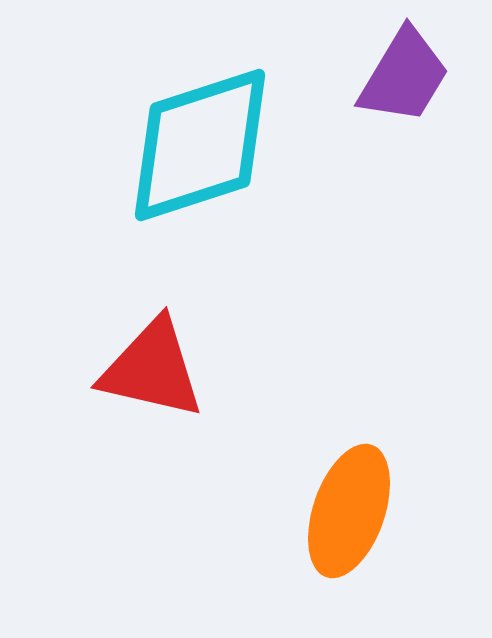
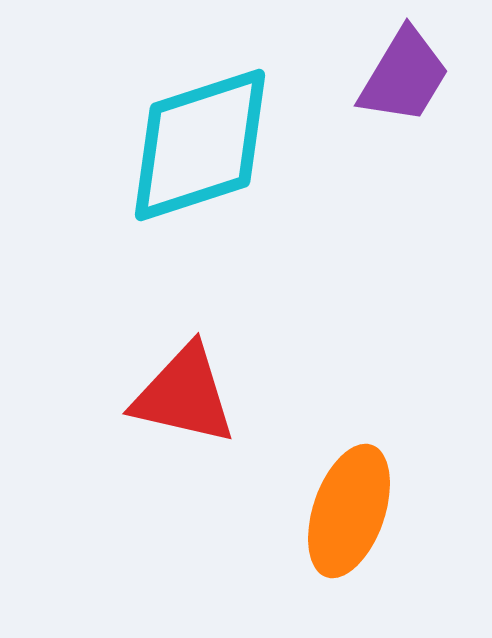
red triangle: moved 32 px right, 26 px down
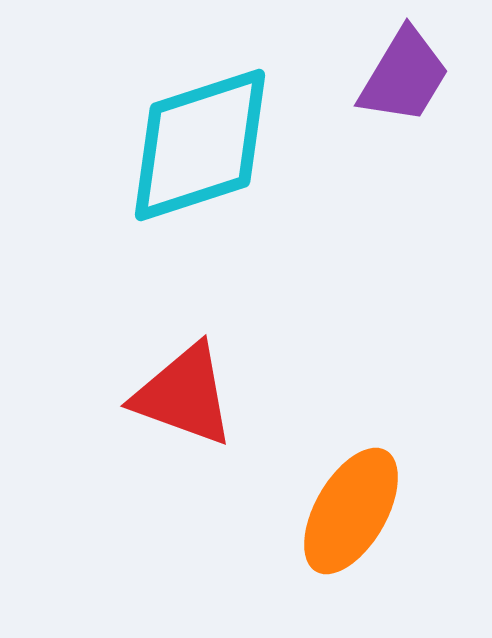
red triangle: rotated 7 degrees clockwise
orange ellipse: moved 2 px right; rotated 11 degrees clockwise
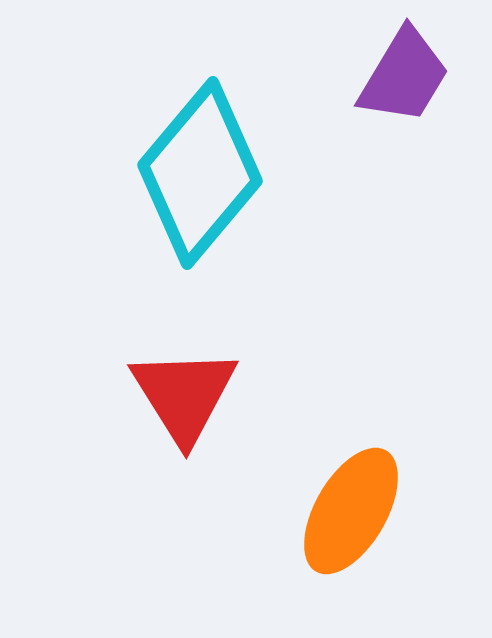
cyan diamond: moved 28 px down; rotated 32 degrees counterclockwise
red triangle: rotated 38 degrees clockwise
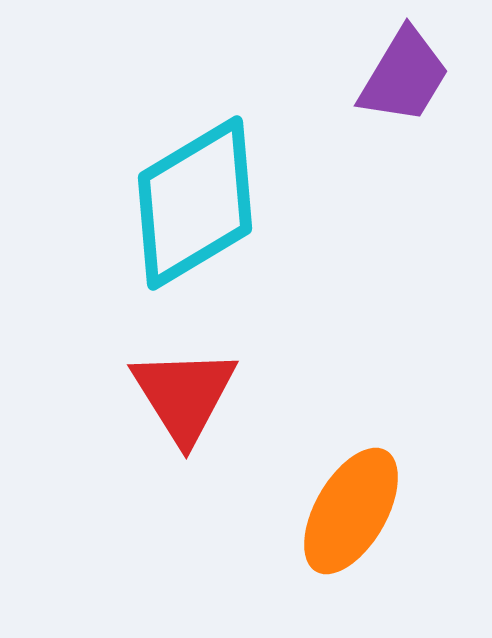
cyan diamond: moved 5 px left, 30 px down; rotated 19 degrees clockwise
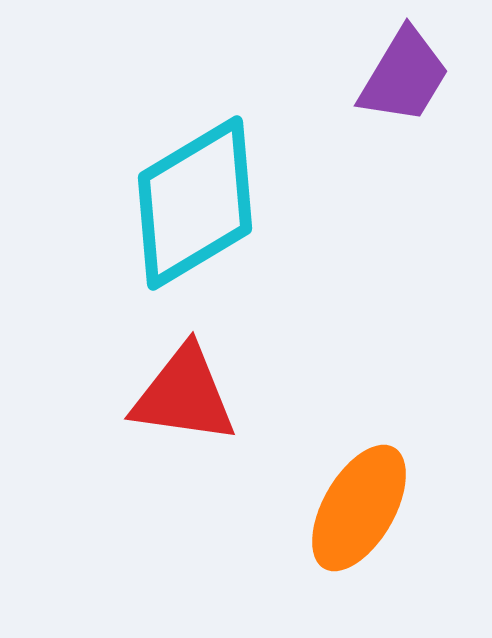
red triangle: rotated 50 degrees counterclockwise
orange ellipse: moved 8 px right, 3 px up
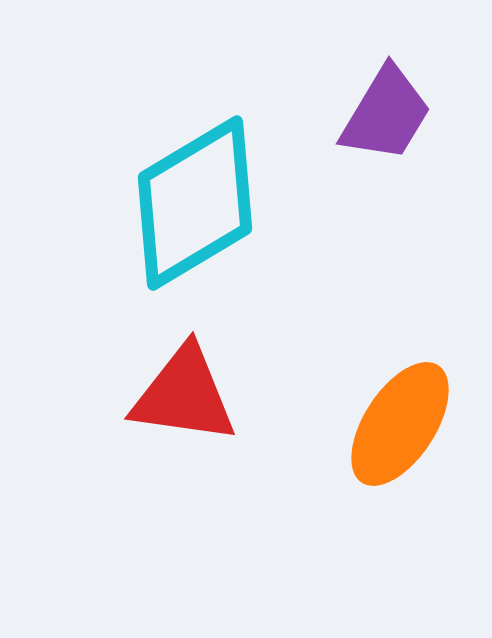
purple trapezoid: moved 18 px left, 38 px down
orange ellipse: moved 41 px right, 84 px up; rotated 3 degrees clockwise
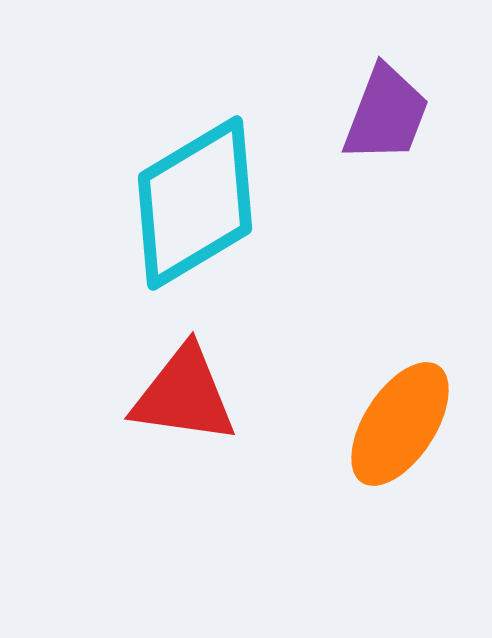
purple trapezoid: rotated 10 degrees counterclockwise
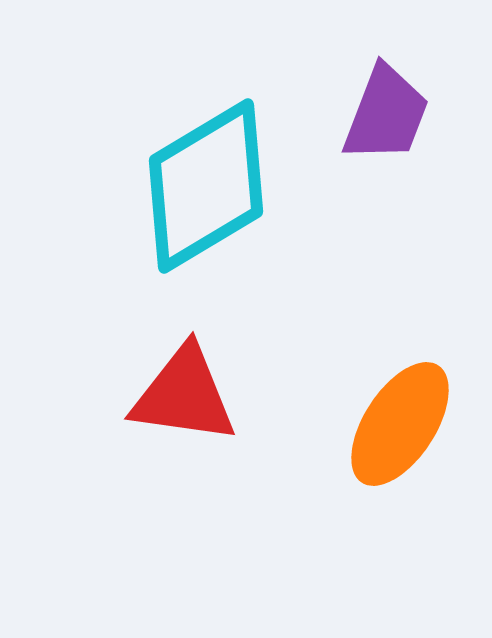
cyan diamond: moved 11 px right, 17 px up
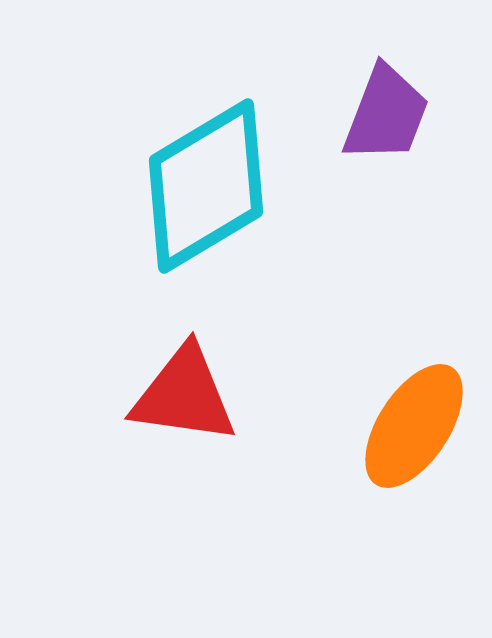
orange ellipse: moved 14 px right, 2 px down
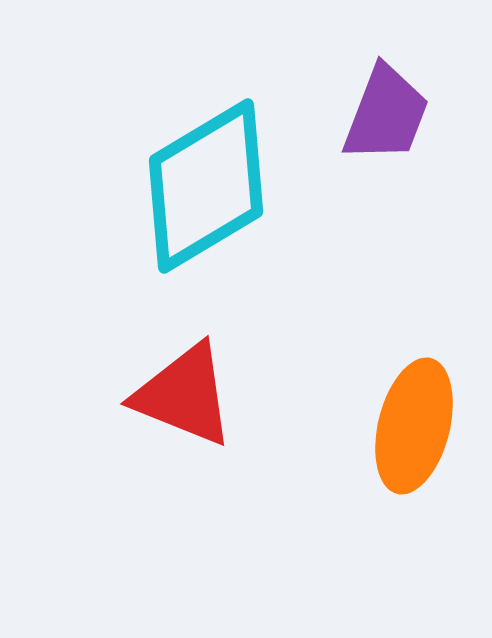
red triangle: rotated 14 degrees clockwise
orange ellipse: rotated 19 degrees counterclockwise
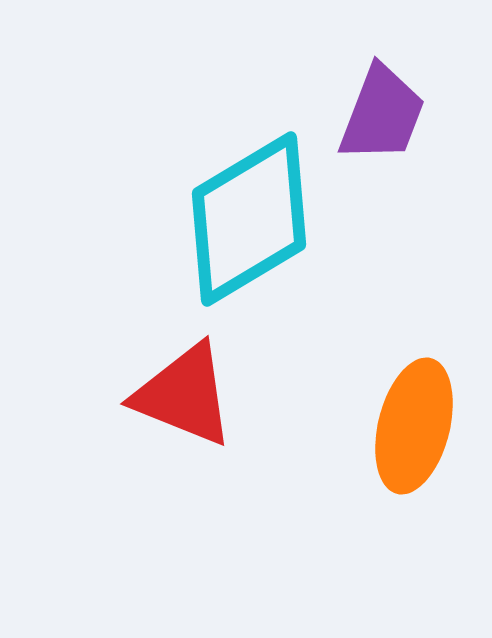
purple trapezoid: moved 4 px left
cyan diamond: moved 43 px right, 33 px down
